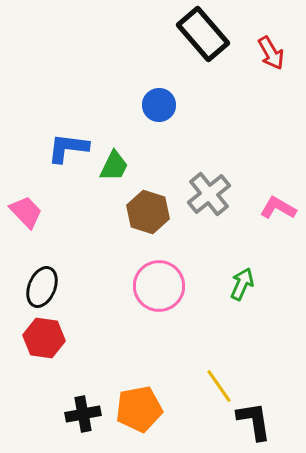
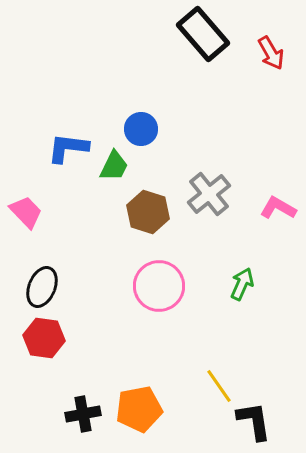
blue circle: moved 18 px left, 24 px down
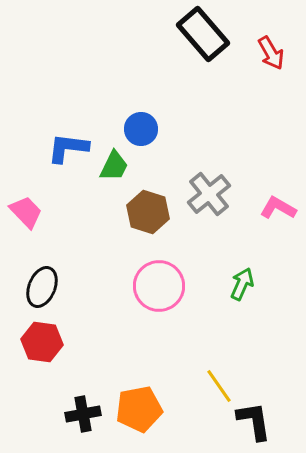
red hexagon: moved 2 px left, 4 px down
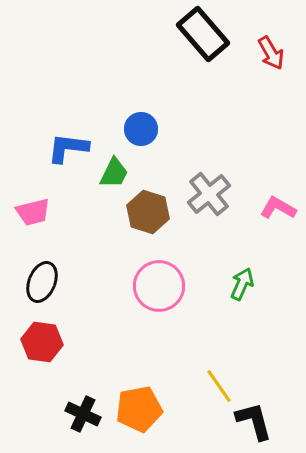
green trapezoid: moved 7 px down
pink trapezoid: moved 7 px right; rotated 120 degrees clockwise
black ellipse: moved 5 px up
black cross: rotated 36 degrees clockwise
black L-shape: rotated 6 degrees counterclockwise
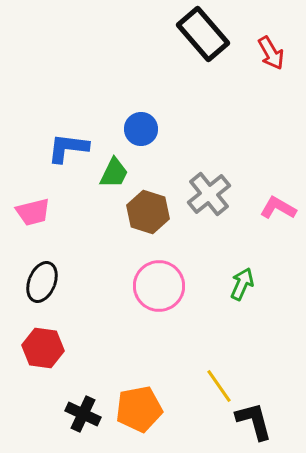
red hexagon: moved 1 px right, 6 px down
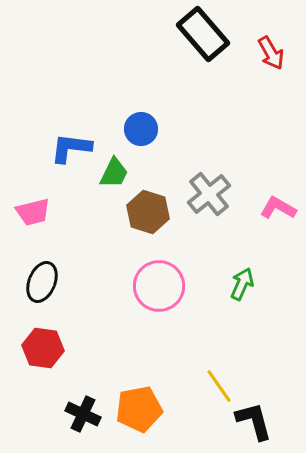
blue L-shape: moved 3 px right
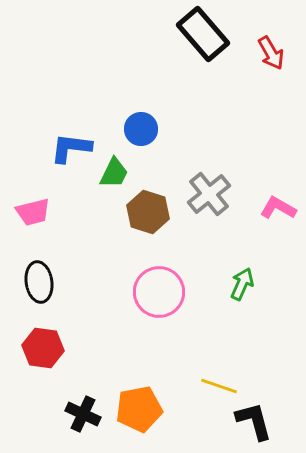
black ellipse: moved 3 px left; rotated 30 degrees counterclockwise
pink circle: moved 6 px down
yellow line: rotated 36 degrees counterclockwise
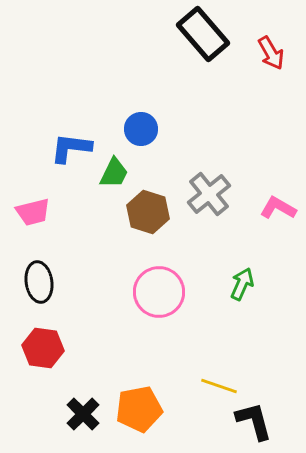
black cross: rotated 20 degrees clockwise
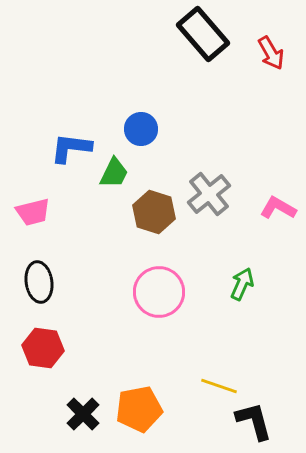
brown hexagon: moved 6 px right
